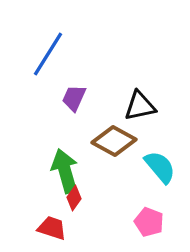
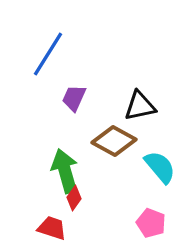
pink pentagon: moved 2 px right, 1 px down
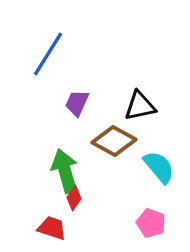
purple trapezoid: moved 3 px right, 5 px down
cyan semicircle: moved 1 px left
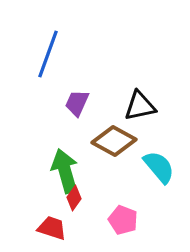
blue line: rotated 12 degrees counterclockwise
pink pentagon: moved 28 px left, 3 px up
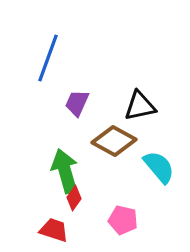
blue line: moved 4 px down
pink pentagon: rotated 8 degrees counterclockwise
red trapezoid: moved 2 px right, 2 px down
